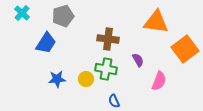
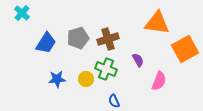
gray pentagon: moved 15 px right, 22 px down
orange triangle: moved 1 px right, 1 px down
brown cross: rotated 25 degrees counterclockwise
orange square: rotated 8 degrees clockwise
green cross: rotated 10 degrees clockwise
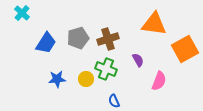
orange triangle: moved 3 px left, 1 px down
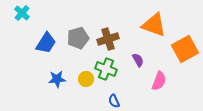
orange triangle: moved 1 px down; rotated 12 degrees clockwise
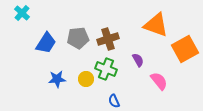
orange triangle: moved 2 px right
gray pentagon: rotated 10 degrees clockwise
pink semicircle: rotated 60 degrees counterclockwise
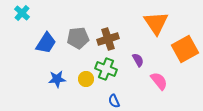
orange triangle: moved 2 px up; rotated 36 degrees clockwise
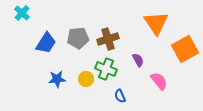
blue semicircle: moved 6 px right, 5 px up
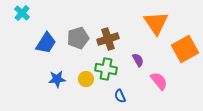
gray pentagon: rotated 10 degrees counterclockwise
green cross: rotated 10 degrees counterclockwise
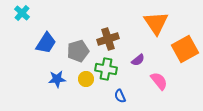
gray pentagon: moved 13 px down
purple semicircle: rotated 80 degrees clockwise
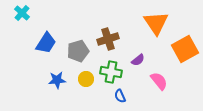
green cross: moved 5 px right, 3 px down
blue star: moved 1 px down
